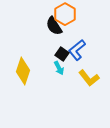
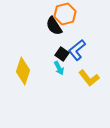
orange hexagon: rotated 15 degrees clockwise
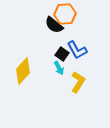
orange hexagon: rotated 10 degrees clockwise
black semicircle: moved 1 px up; rotated 18 degrees counterclockwise
blue L-shape: rotated 80 degrees counterclockwise
yellow diamond: rotated 24 degrees clockwise
yellow L-shape: moved 11 px left, 4 px down; rotated 110 degrees counterclockwise
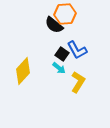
cyan arrow: rotated 24 degrees counterclockwise
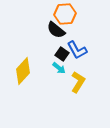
black semicircle: moved 2 px right, 5 px down
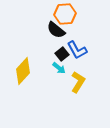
black square: rotated 16 degrees clockwise
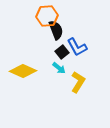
orange hexagon: moved 18 px left, 2 px down
black semicircle: rotated 150 degrees counterclockwise
blue L-shape: moved 3 px up
black square: moved 2 px up
yellow diamond: rotated 72 degrees clockwise
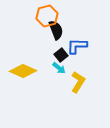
orange hexagon: rotated 10 degrees counterclockwise
blue L-shape: moved 1 px up; rotated 120 degrees clockwise
black square: moved 1 px left, 3 px down
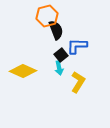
cyan arrow: rotated 40 degrees clockwise
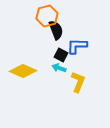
black square: rotated 24 degrees counterclockwise
cyan arrow: rotated 120 degrees clockwise
yellow L-shape: rotated 10 degrees counterclockwise
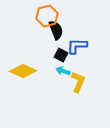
cyan arrow: moved 4 px right, 3 px down
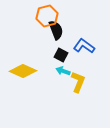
blue L-shape: moved 7 px right; rotated 35 degrees clockwise
